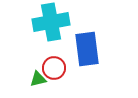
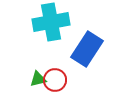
blue rectangle: rotated 40 degrees clockwise
red circle: moved 1 px right, 12 px down
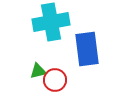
blue rectangle: rotated 40 degrees counterclockwise
green triangle: moved 8 px up
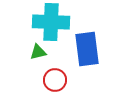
cyan cross: rotated 12 degrees clockwise
green triangle: moved 19 px up
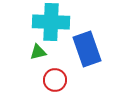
blue rectangle: rotated 12 degrees counterclockwise
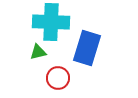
blue rectangle: moved 1 px up; rotated 36 degrees clockwise
red circle: moved 3 px right, 2 px up
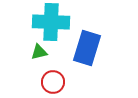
green triangle: moved 1 px right
red circle: moved 5 px left, 4 px down
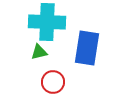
cyan cross: moved 4 px left
blue rectangle: rotated 8 degrees counterclockwise
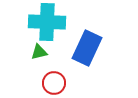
blue rectangle: rotated 16 degrees clockwise
red circle: moved 1 px right, 1 px down
